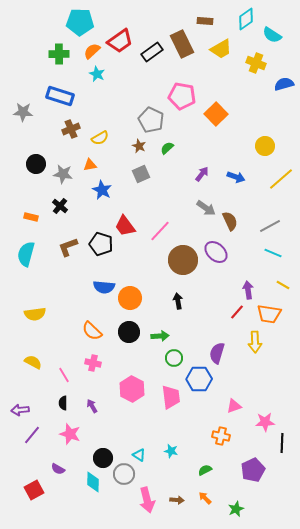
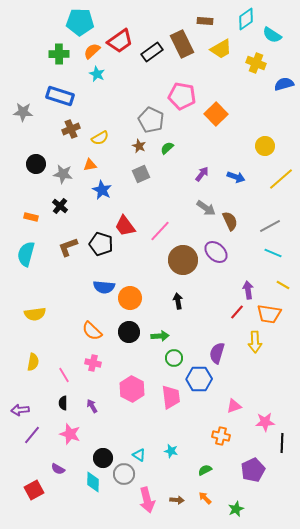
yellow semicircle at (33, 362): rotated 72 degrees clockwise
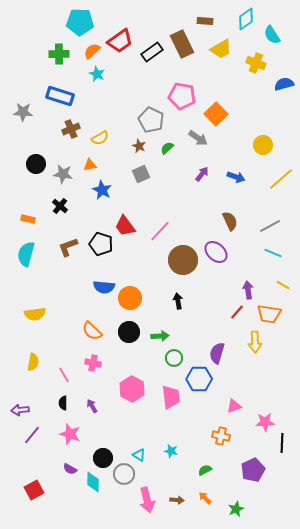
cyan semicircle at (272, 35): rotated 24 degrees clockwise
yellow circle at (265, 146): moved 2 px left, 1 px up
gray arrow at (206, 208): moved 8 px left, 70 px up
orange rectangle at (31, 217): moved 3 px left, 2 px down
purple semicircle at (58, 469): moved 12 px right
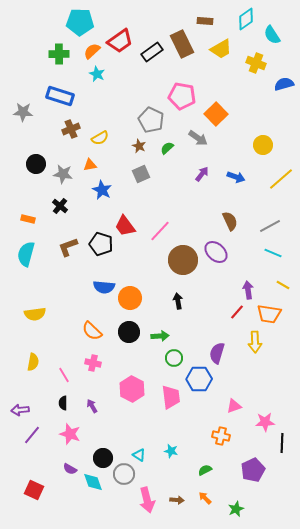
cyan diamond at (93, 482): rotated 20 degrees counterclockwise
red square at (34, 490): rotated 36 degrees counterclockwise
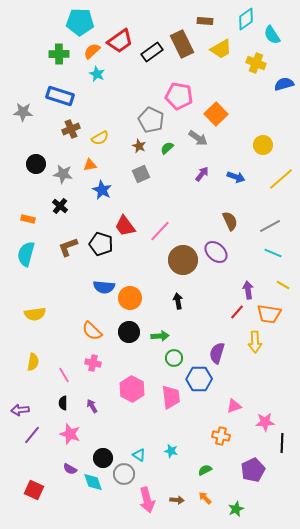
pink pentagon at (182, 96): moved 3 px left
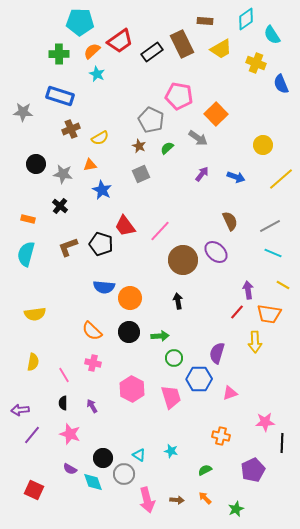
blue semicircle at (284, 84): moved 3 px left; rotated 96 degrees counterclockwise
pink trapezoid at (171, 397): rotated 10 degrees counterclockwise
pink triangle at (234, 406): moved 4 px left, 13 px up
